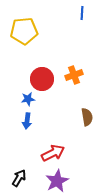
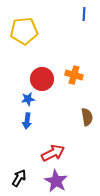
blue line: moved 2 px right, 1 px down
orange cross: rotated 36 degrees clockwise
purple star: moved 1 px left; rotated 15 degrees counterclockwise
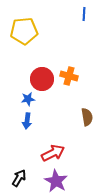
orange cross: moved 5 px left, 1 px down
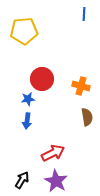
orange cross: moved 12 px right, 10 px down
black arrow: moved 3 px right, 2 px down
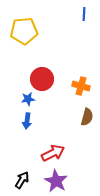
brown semicircle: rotated 24 degrees clockwise
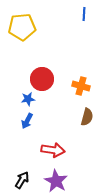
yellow pentagon: moved 2 px left, 4 px up
blue arrow: rotated 21 degrees clockwise
red arrow: moved 3 px up; rotated 35 degrees clockwise
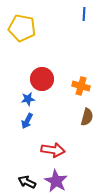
yellow pentagon: moved 1 px down; rotated 16 degrees clockwise
black arrow: moved 5 px right, 2 px down; rotated 96 degrees counterclockwise
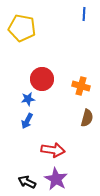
brown semicircle: moved 1 px down
purple star: moved 2 px up
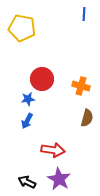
purple star: moved 3 px right
